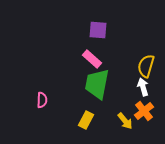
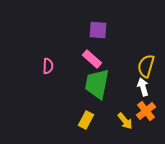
pink semicircle: moved 6 px right, 34 px up
orange cross: moved 2 px right
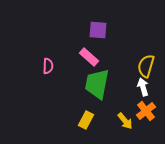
pink rectangle: moved 3 px left, 2 px up
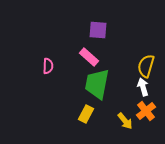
yellow rectangle: moved 6 px up
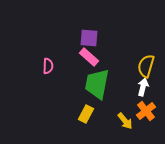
purple square: moved 9 px left, 8 px down
white arrow: rotated 30 degrees clockwise
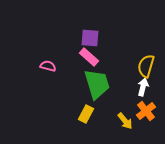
purple square: moved 1 px right
pink semicircle: rotated 77 degrees counterclockwise
green trapezoid: rotated 152 degrees clockwise
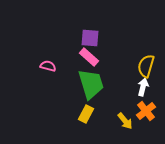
green trapezoid: moved 6 px left
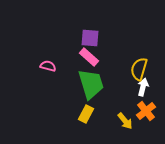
yellow semicircle: moved 7 px left, 3 px down
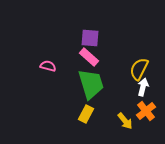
yellow semicircle: rotated 10 degrees clockwise
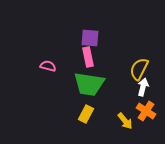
pink rectangle: moved 1 px left; rotated 36 degrees clockwise
green trapezoid: moved 2 px left; rotated 116 degrees clockwise
orange cross: rotated 18 degrees counterclockwise
